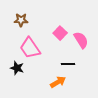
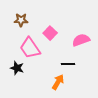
pink square: moved 10 px left
pink semicircle: rotated 78 degrees counterclockwise
orange arrow: rotated 28 degrees counterclockwise
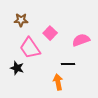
orange arrow: rotated 42 degrees counterclockwise
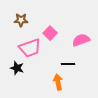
pink trapezoid: rotated 75 degrees counterclockwise
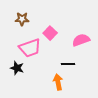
brown star: moved 1 px right, 1 px up
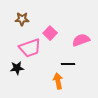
black star: rotated 24 degrees counterclockwise
orange arrow: moved 1 px up
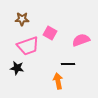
pink square: rotated 16 degrees counterclockwise
pink trapezoid: moved 2 px left, 2 px up
black star: rotated 16 degrees clockwise
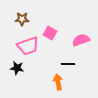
orange arrow: moved 1 px down
